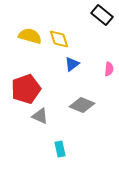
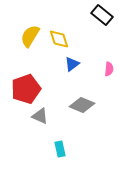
yellow semicircle: rotated 75 degrees counterclockwise
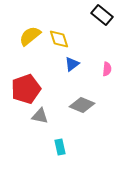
yellow semicircle: rotated 20 degrees clockwise
pink semicircle: moved 2 px left
gray triangle: rotated 12 degrees counterclockwise
cyan rectangle: moved 2 px up
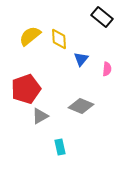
black rectangle: moved 2 px down
yellow diamond: rotated 15 degrees clockwise
blue triangle: moved 9 px right, 5 px up; rotated 14 degrees counterclockwise
gray diamond: moved 1 px left, 1 px down
gray triangle: rotated 42 degrees counterclockwise
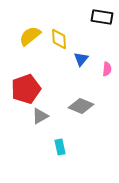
black rectangle: rotated 30 degrees counterclockwise
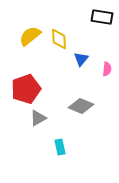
gray triangle: moved 2 px left, 2 px down
